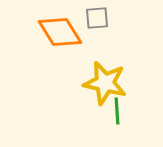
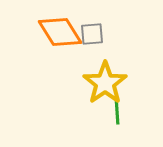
gray square: moved 5 px left, 16 px down
yellow star: rotated 24 degrees clockwise
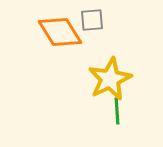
gray square: moved 14 px up
yellow star: moved 5 px right, 4 px up; rotated 9 degrees clockwise
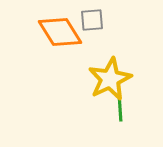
green line: moved 3 px right, 3 px up
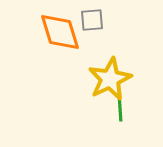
orange diamond: rotated 15 degrees clockwise
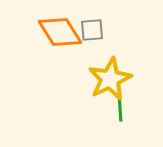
gray square: moved 10 px down
orange diamond: rotated 15 degrees counterclockwise
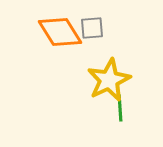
gray square: moved 2 px up
yellow star: moved 1 px left, 1 px down
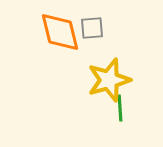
orange diamond: rotated 18 degrees clockwise
yellow star: rotated 9 degrees clockwise
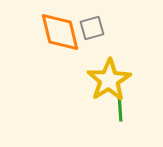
gray square: rotated 10 degrees counterclockwise
yellow star: rotated 15 degrees counterclockwise
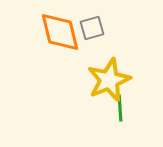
yellow star: rotated 9 degrees clockwise
